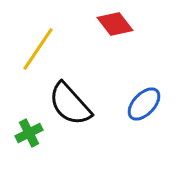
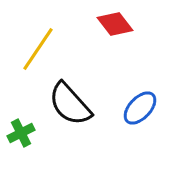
blue ellipse: moved 4 px left, 4 px down
green cross: moved 8 px left
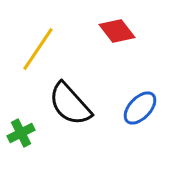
red diamond: moved 2 px right, 7 px down
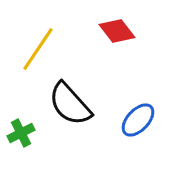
blue ellipse: moved 2 px left, 12 px down
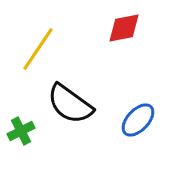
red diamond: moved 7 px right, 3 px up; rotated 63 degrees counterclockwise
black semicircle: rotated 12 degrees counterclockwise
green cross: moved 2 px up
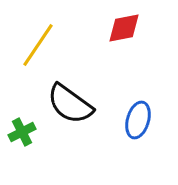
yellow line: moved 4 px up
blue ellipse: rotated 27 degrees counterclockwise
green cross: moved 1 px right, 1 px down
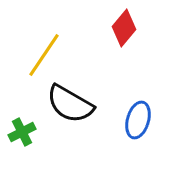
red diamond: rotated 39 degrees counterclockwise
yellow line: moved 6 px right, 10 px down
black semicircle: rotated 6 degrees counterclockwise
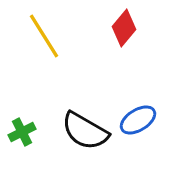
yellow line: moved 19 px up; rotated 66 degrees counterclockwise
black semicircle: moved 15 px right, 27 px down
blue ellipse: rotated 42 degrees clockwise
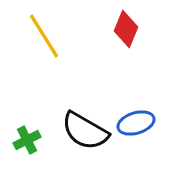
red diamond: moved 2 px right, 1 px down; rotated 18 degrees counterclockwise
blue ellipse: moved 2 px left, 3 px down; rotated 15 degrees clockwise
green cross: moved 5 px right, 8 px down
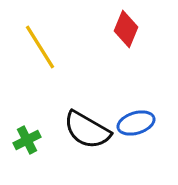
yellow line: moved 4 px left, 11 px down
black semicircle: moved 2 px right, 1 px up
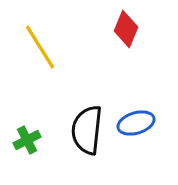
black semicircle: rotated 66 degrees clockwise
